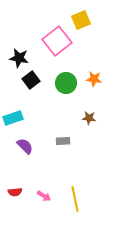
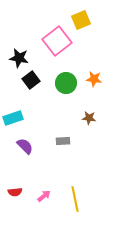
pink arrow: rotated 72 degrees counterclockwise
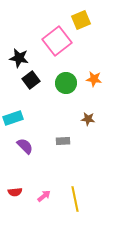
brown star: moved 1 px left, 1 px down
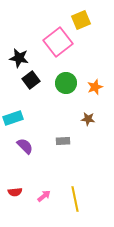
pink square: moved 1 px right, 1 px down
orange star: moved 1 px right, 8 px down; rotated 28 degrees counterclockwise
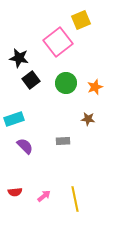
cyan rectangle: moved 1 px right, 1 px down
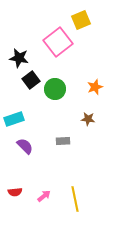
green circle: moved 11 px left, 6 px down
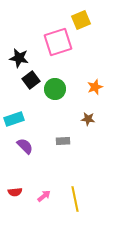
pink square: rotated 20 degrees clockwise
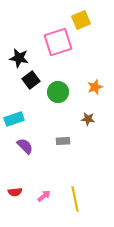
green circle: moved 3 px right, 3 px down
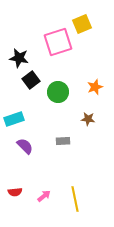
yellow square: moved 1 px right, 4 px down
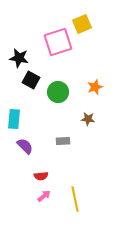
black square: rotated 24 degrees counterclockwise
cyan rectangle: rotated 66 degrees counterclockwise
red semicircle: moved 26 px right, 16 px up
